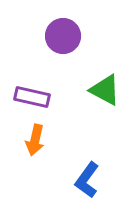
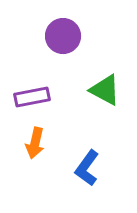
purple rectangle: rotated 24 degrees counterclockwise
orange arrow: moved 3 px down
blue L-shape: moved 12 px up
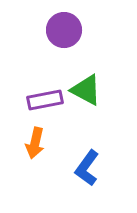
purple circle: moved 1 px right, 6 px up
green triangle: moved 19 px left
purple rectangle: moved 13 px right, 3 px down
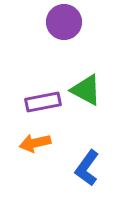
purple circle: moved 8 px up
purple rectangle: moved 2 px left, 2 px down
orange arrow: rotated 64 degrees clockwise
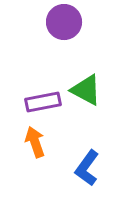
orange arrow: moved 1 px up; rotated 84 degrees clockwise
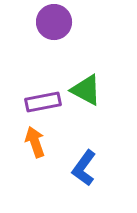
purple circle: moved 10 px left
blue L-shape: moved 3 px left
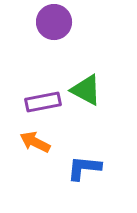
orange arrow: rotated 44 degrees counterclockwise
blue L-shape: rotated 60 degrees clockwise
